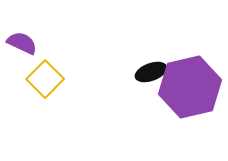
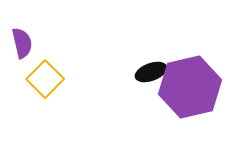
purple semicircle: rotated 52 degrees clockwise
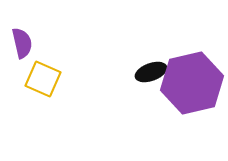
yellow square: moved 2 px left; rotated 21 degrees counterclockwise
purple hexagon: moved 2 px right, 4 px up
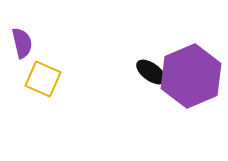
black ellipse: rotated 56 degrees clockwise
purple hexagon: moved 1 px left, 7 px up; rotated 10 degrees counterclockwise
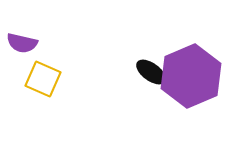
purple semicircle: rotated 116 degrees clockwise
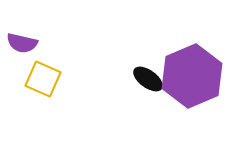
black ellipse: moved 3 px left, 7 px down
purple hexagon: moved 1 px right
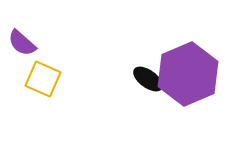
purple semicircle: rotated 28 degrees clockwise
purple hexagon: moved 4 px left, 2 px up
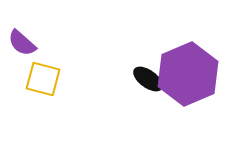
yellow square: rotated 9 degrees counterclockwise
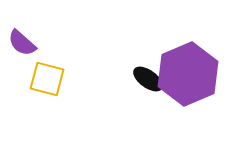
yellow square: moved 4 px right
